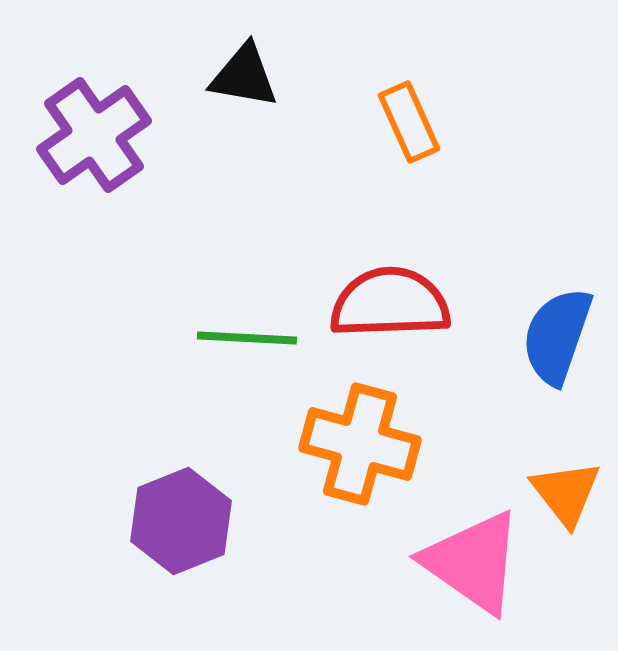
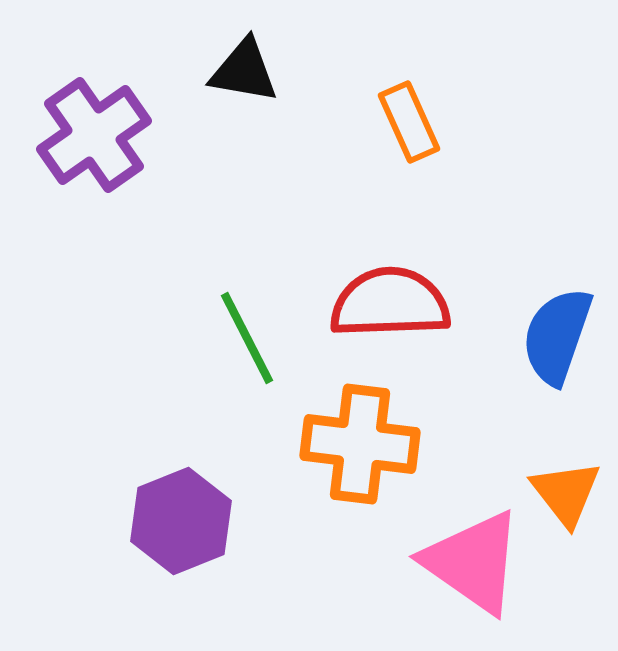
black triangle: moved 5 px up
green line: rotated 60 degrees clockwise
orange cross: rotated 8 degrees counterclockwise
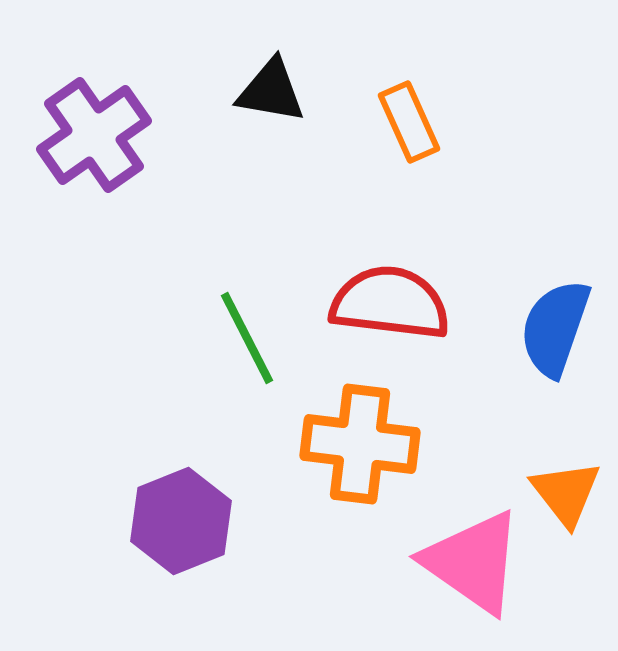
black triangle: moved 27 px right, 20 px down
red semicircle: rotated 9 degrees clockwise
blue semicircle: moved 2 px left, 8 px up
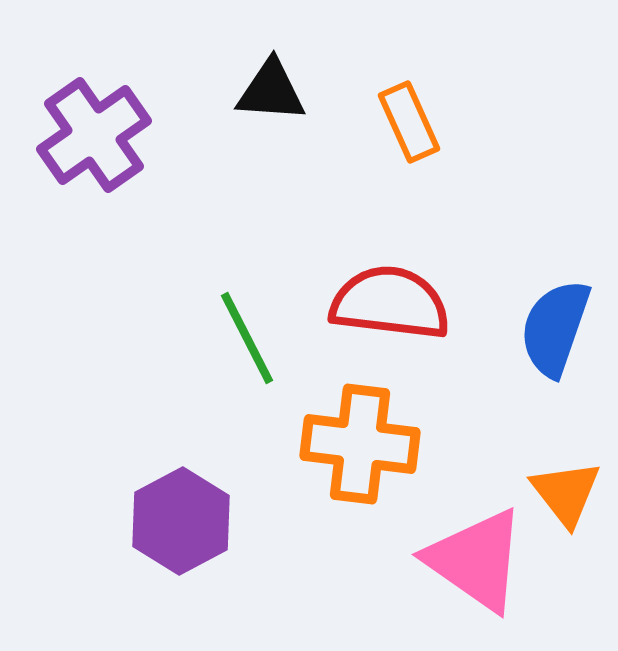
black triangle: rotated 6 degrees counterclockwise
purple hexagon: rotated 6 degrees counterclockwise
pink triangle: moved 3 px right, 2 px up
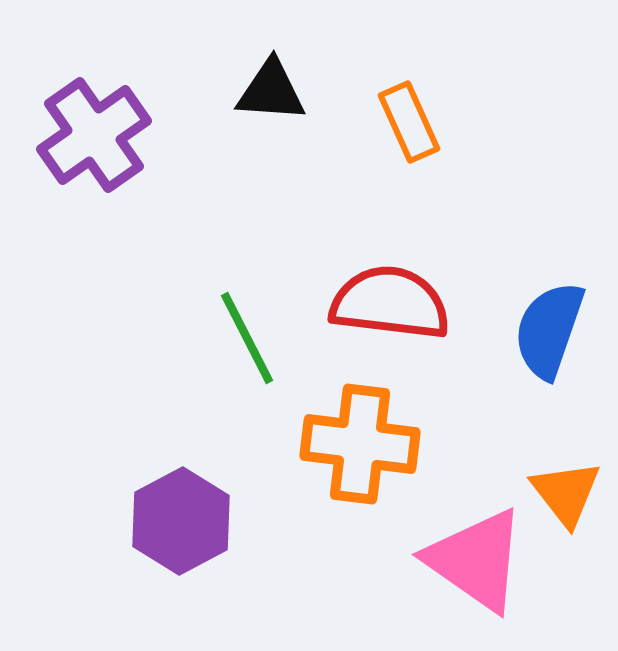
blue semicircle: moved 6 px left, 2 px down
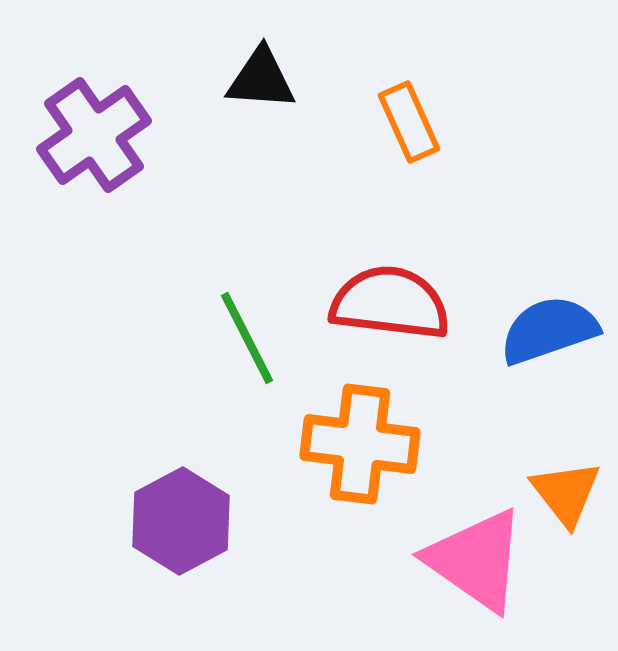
black triangle: moved 10 px left, 12 px up
blue semicircle: rotated 52 degrees clockwise
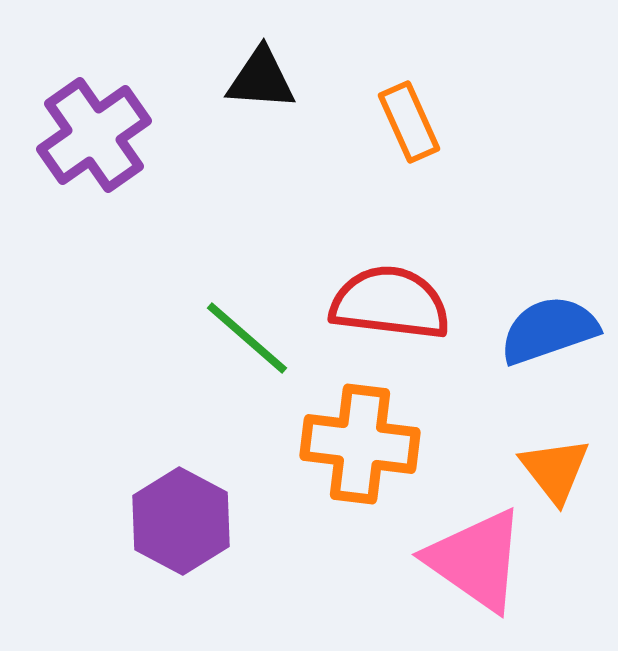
green line: rotated 22 degrees counterclockwise
orange triangle: moved 11 px left, 23 px up
purple hexagon: rotated 4 degrees counterclockwise
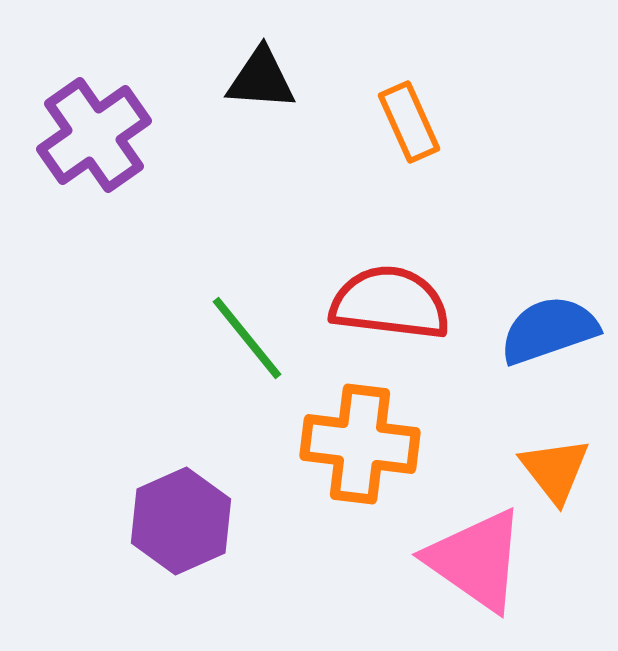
green line: rotated 10 degrees clockwise
purple hexagon: rotated 8 degrees clockwise
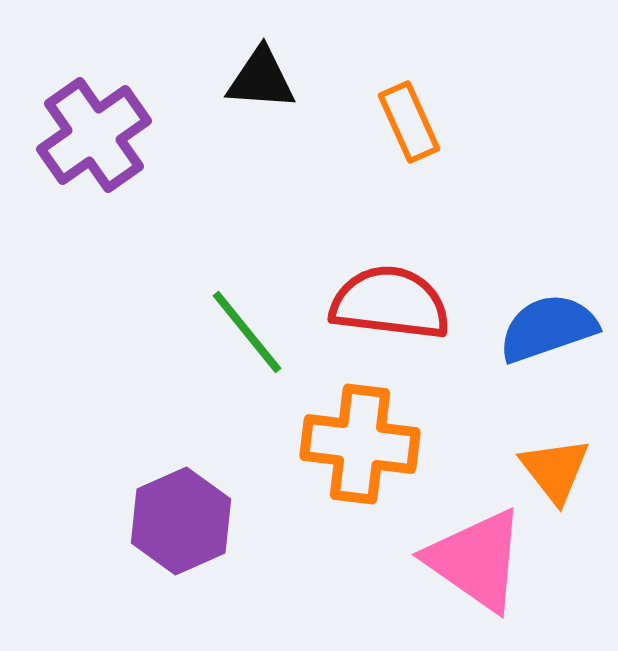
blue semicircle: moved 1 px left, 2 px up
green line: moved 6 px up
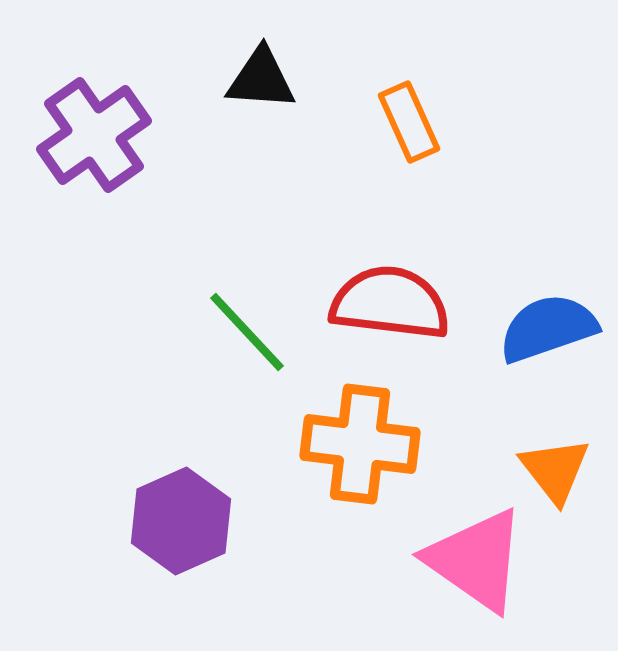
green line: rotated 4 degrees counterclockwise
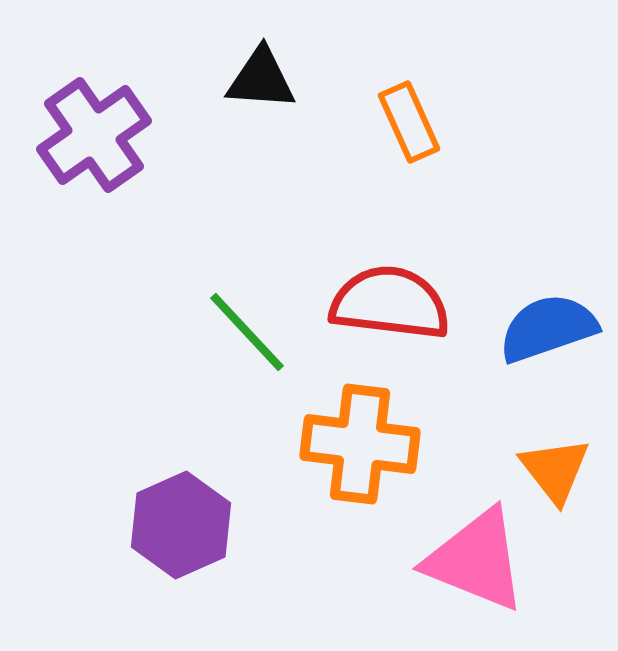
purple hexagon: moved 4 px down
pink triangle: rotated 13 degrees counterclockwise
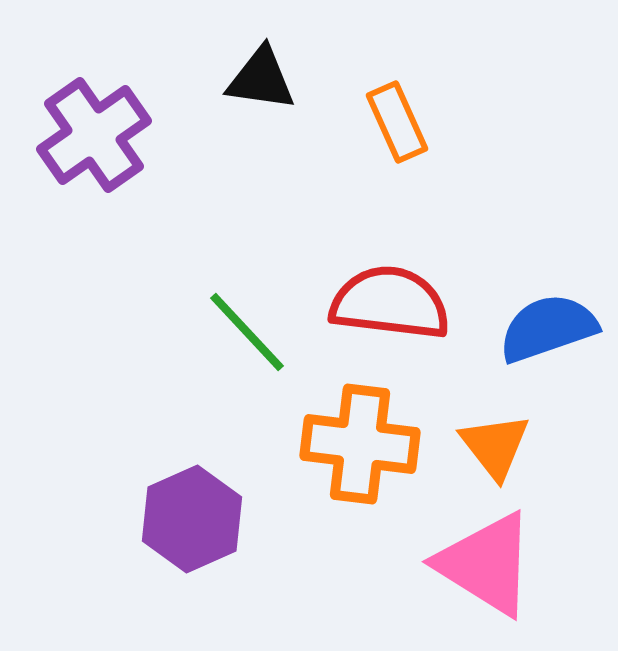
black triangle: rotated 4 degrees clockwise
orange rectangle: moved 12 px left
orange triangle: moved 60 px left, 24 px up
purple hexagon: moved 11 px right, 6 px up
pink triangle: moved 10 px right, 4 px down; rotated 10 degrees clockwise
